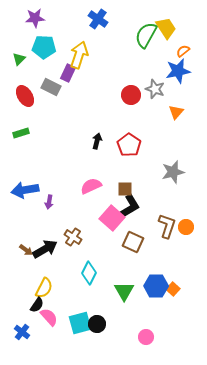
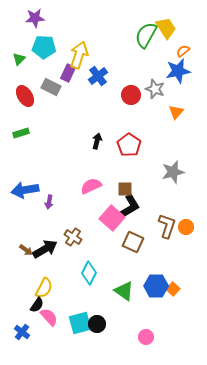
blue cross at (98, 19): moved 57 px down; rotated 18 degrees clockwise
green triangle at (124, 291): rotated 25 degrees counterclockwise
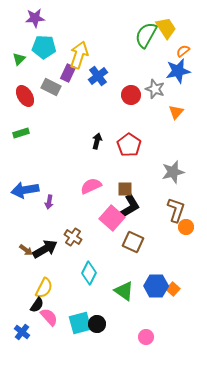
brown L-shape at (167, 226): moved 9 px right, 16 px up
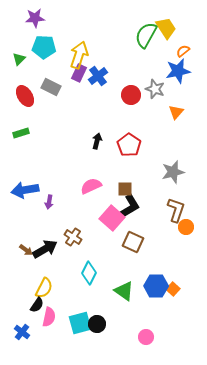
purple rectangle at (68, 73): moved 11 px right
pink semicircle at (49, 317): rotated 54 degrees clockwise
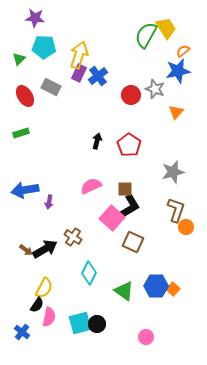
purple star at (35, 18): rotated 12 degrees clockwise
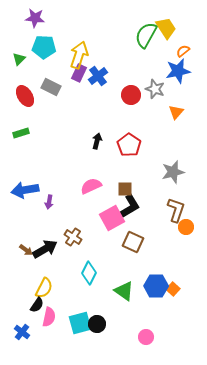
pink square at (112, 218): rotated 20 degrees clockwise
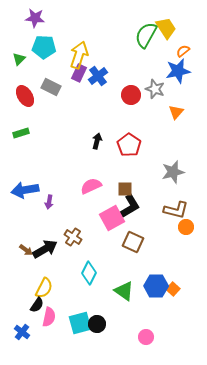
brown L-shape at (176, 210): rotated 85 degrees clockwise
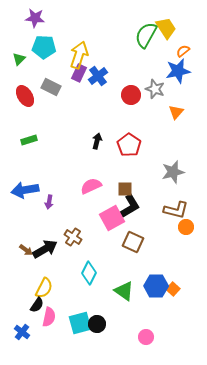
green rectangle at (21, 133): moved 8 px right, 7 px down
